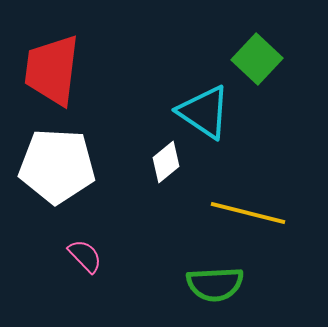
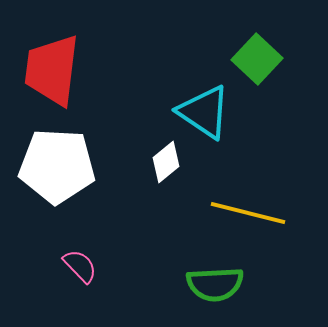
pink semicircle: moved 5 px left, 10 px down
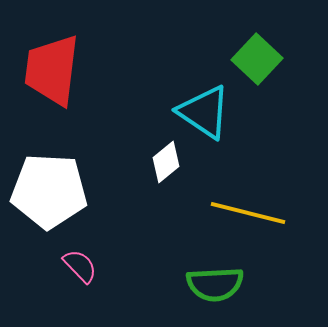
white pentagon: moved 8 px left, 25 px down
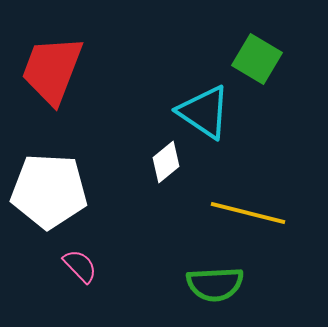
green square: rotated 12 degrees counterclockwise
red trapezoid: rotated 14 degrees clockwise
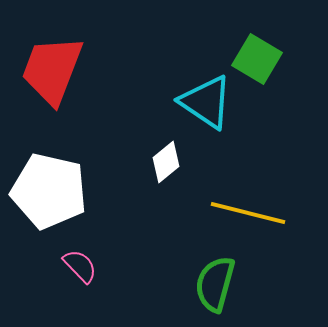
cyan triangle: moved 2 px right, 10 px up
white pentagon: rotated 10 degrees clockwise
green semicircle: rotated 108 degrees clockwise
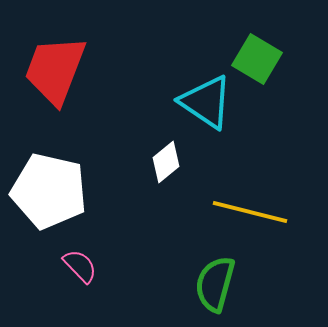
red trapezoid: moved 3 px right
yellow line: moved 2 px right, 1 px up
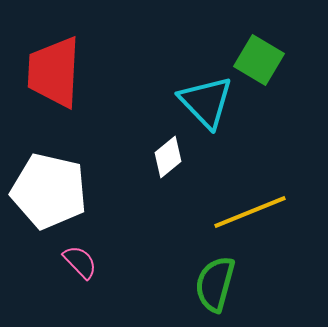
green square: moved 2 px right, 1 px down
red trapezoid: moved 1 px left, 2 px down; rotated 18 degrees counterclockwise
cyan triangle: rotated 12 degrees clockwise
white diamond: moved 2 px right, 5 px up
yellow line: rotated 36 degrees counterclockwise
pink semicircle: moved 4 px up
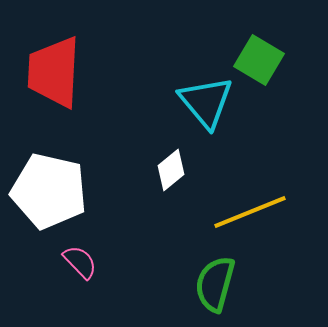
cyan triangle: rotated 4 degrees clockwise
white diamond: moved 3 px right, 13 px down
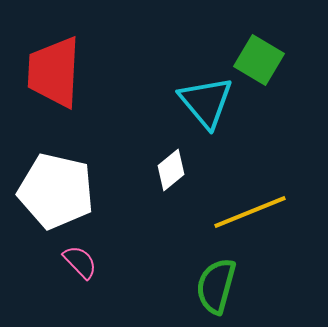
white pentagon: moved 7 px right
green semicircle: moved 1 px right, 2 px down
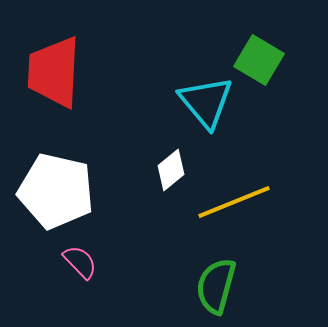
yellow line: moved 16 px left, 10 px up
